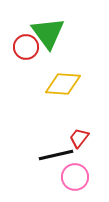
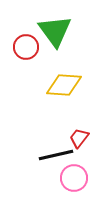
green triangle: moved 7 px right, 2 px up
yellow diamond: moved 1 px right, 1 px down
pink circle: moved 1 px left, 1 px down
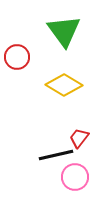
green triangle: moved 9 px right
red circle: moved 9 px left, 10 px down
yellow diamond: rotated 27 degrees clockwise
pink circle: moved 1 px right, 1 px up
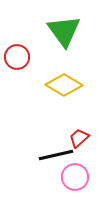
red trapezoid: rotated 10 degrees clockwise
